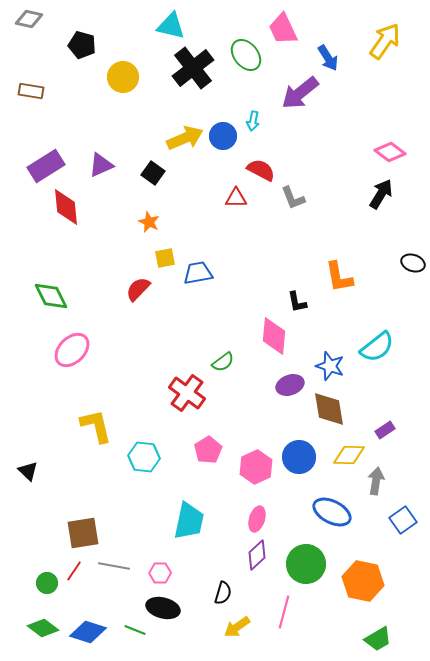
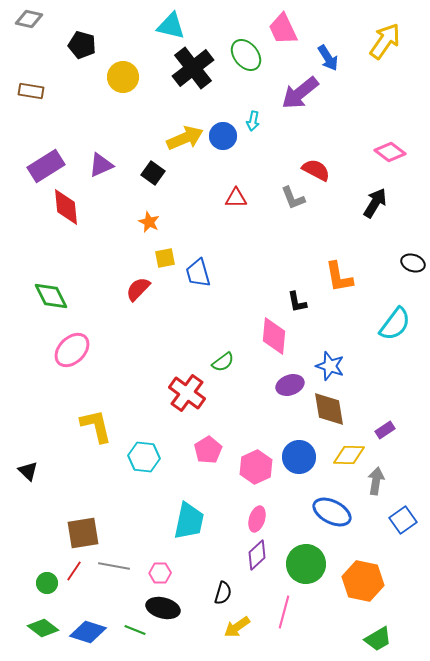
red semicircle at (261, 170): moved 55 px right
black arrow at (381, 194): moved 6 px left, 9 px down
blue trapezoid at (198, 273): rotated 96 degrees counterclockwise
cyan semicircle at (377, 347): moved 18 px right, 23 px up; rotated 15 degrees counterclockwise
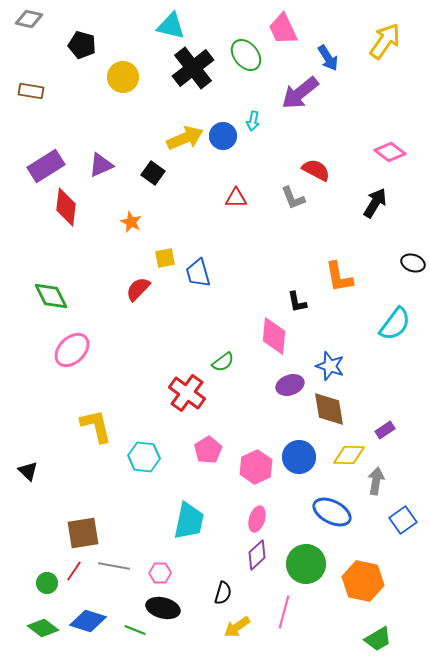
red diamond at (66, 207): rotated 12 degrees clockwise
orange star at (149, 222): moved 18 px left
blue diamond at (88, 632): moved 11 px up
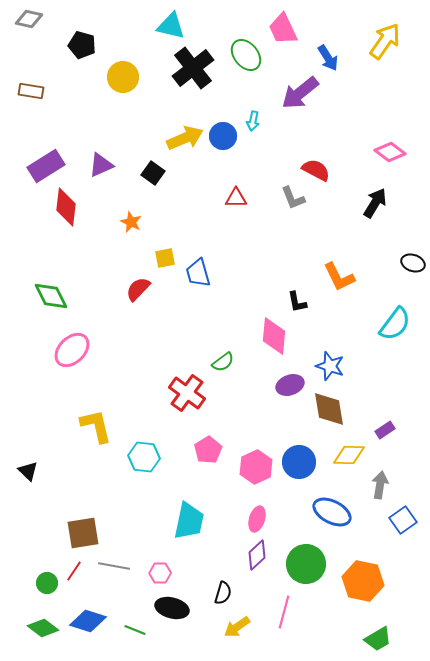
orange L-shape at (339, 277): rotated 16 degrees counterclockwise
blue circle at (299, 457): moved 5 px down
gray arrow at (376, 481): moved 4 px right, 4 px down
black ellipse at (163, 608): moved 9 px right
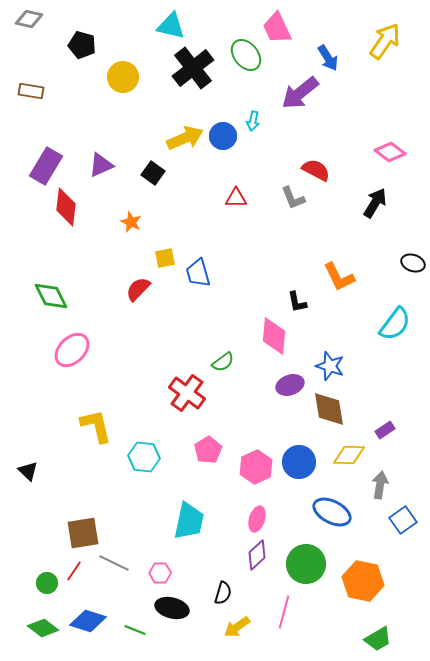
pink trapezoid at (283, 29): moved 6 px left, 1 px up
purple rectangle at (46, 166): rotated 27 degrees counterclockwise
gray line at (114, 566): moved 3 px up; rotated 16 degrees clockwise
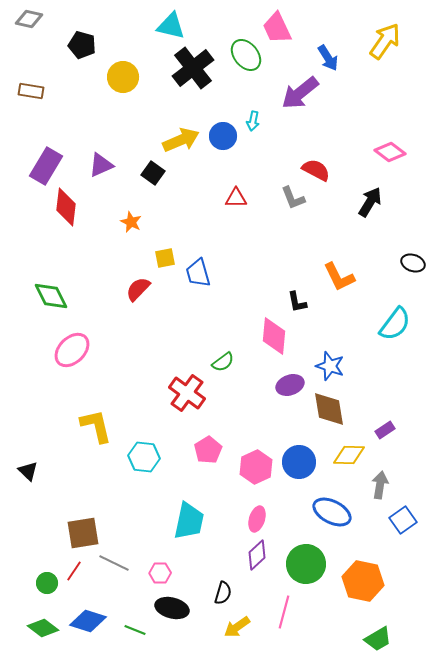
yellow arrow at (185, 138): moved 4 px left, 2 px down
black arrow at (375, 203): moved 5 px left, 1 px up
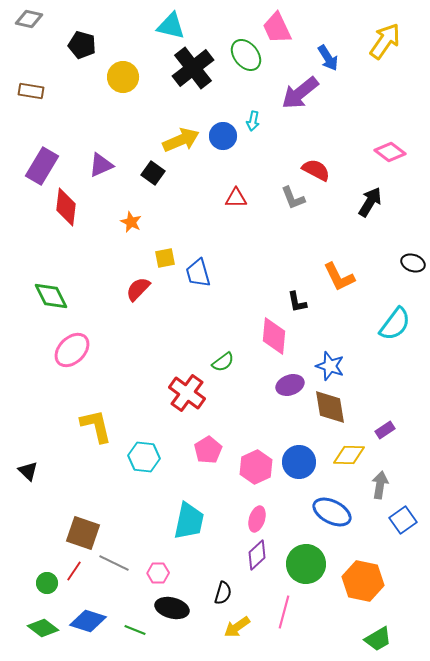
purple rectangle at (46, 166): moved 4 px left
brown diamond at (329, 409): moved 1 px right, 2 px up
brown square at (83, 533): rotated 28 degrees clockwise
pink hexagon at (160, 573): moved 2 px left
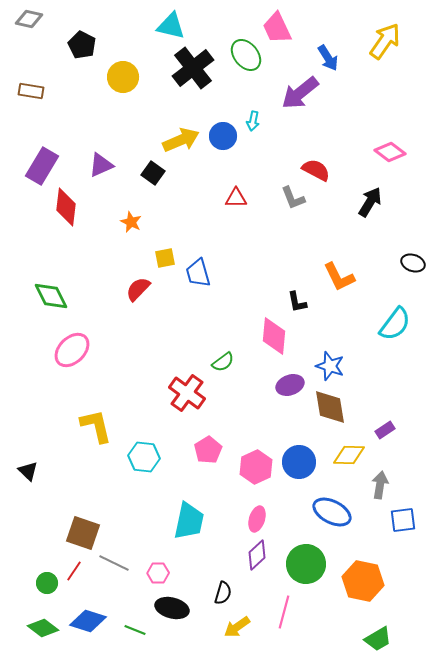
black pentagon at (82, 45): rotated 12 degrees clockwise
blue square at (403, 520): rotated 28 degrees clockwise
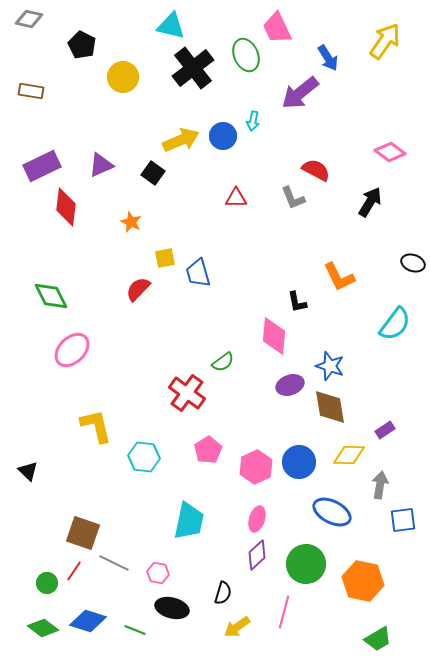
green ellipse at (246, 55): rotated 16 degrees clockwise
purple rectangle at (42, 166): rotated 33 degrees clockwise
pink hexagon at (158, 573): rotated 10 degrees clockwise
